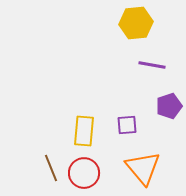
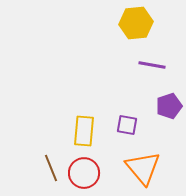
purple square: rotated 15 degrees clockwise
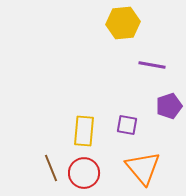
yellow hexagon: moved 13 px left
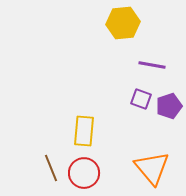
purple square: moved 14 px right, 26 px up; rotated 10 degrees clockwise
orange triangle: moved 9 px right
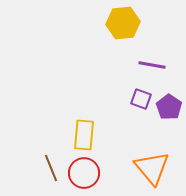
purple pentagon: moved 1 px down; rotated 20 degrees counterclockwise
yellow rectangle: moved 4 px down
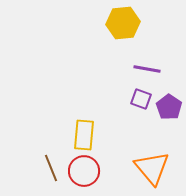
purple line: moved 5 px left, 4 px down
red circle: moved 2 px up
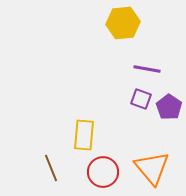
red circle: moved 19 px right, 1 px down
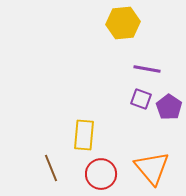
red circle: moved 2 px left, 2 px down
